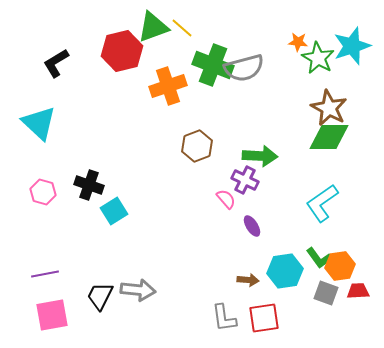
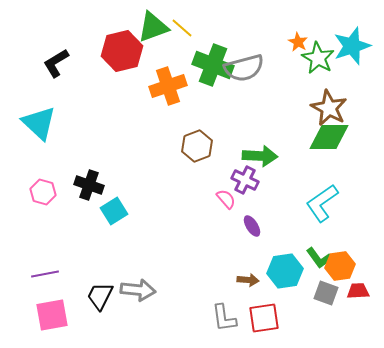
orange star: rotated 24 degrees clockwise
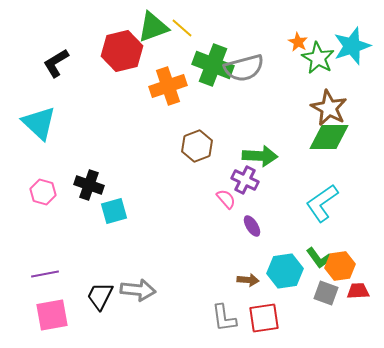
cyan square: rotated 16 degrees clockwise
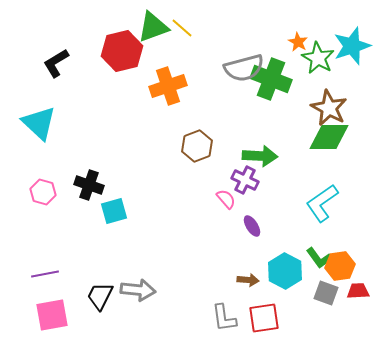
green cross: moved 58 px right, 14 px down
cyan hexagon: rotated 24 degrees counterclockwise
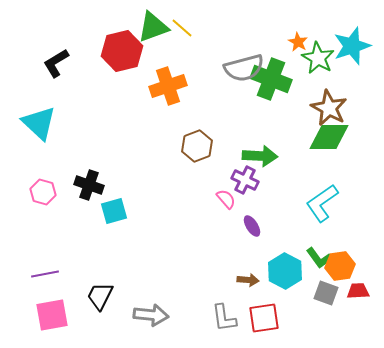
gray arrow: moved 13 px right, 25 px down
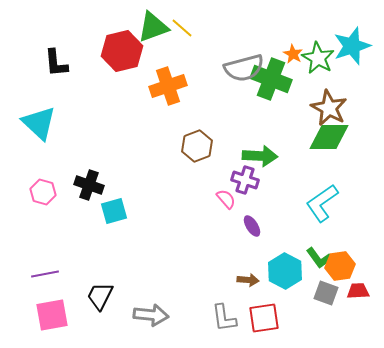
orange star: moved 5 px left, 12 px down
black L-shape: rotated 64 degrees counterclockwise
purple cross: rotated 8 degrees counterclockwise
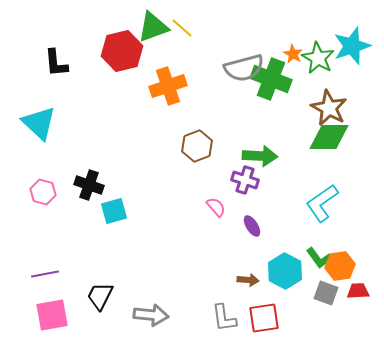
pink semicircle: moved 10 px left, 8 px down
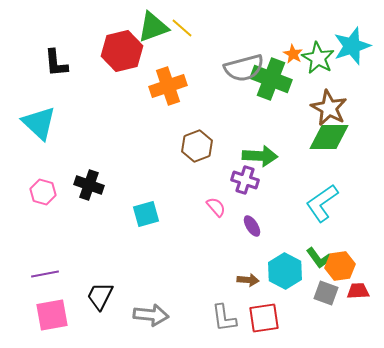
cyan square: moved 32 px right, 3 px down
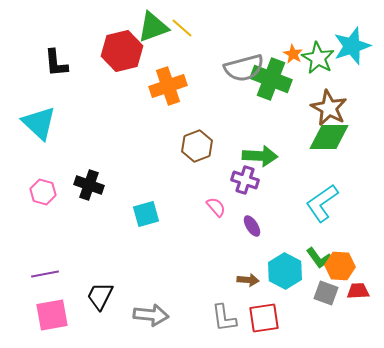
orange hexagon: rotated 12 degrees clockwise
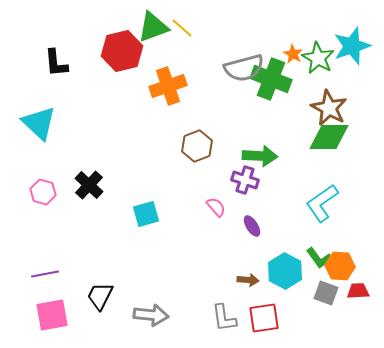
black cross: rotated 24 degrees clockwise
